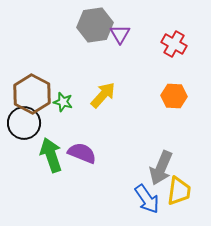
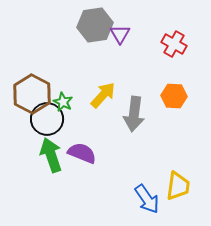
green star: rotated 12 degrees clockwise
black circle: moved 23 px right, 4 px up
gray arrow: moved 27 px left, 54 px up; rotated 16 degrees counterclockwise
yellow trapezoid: moved 1 px left, 5 px up
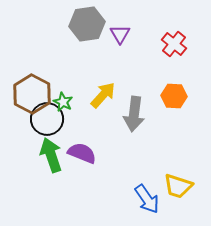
gray hexagon: moved 8 px left, 1 px up
red cross: rotated 10 degrees clockwise
yellow trapezoid: rotated 100 degrees clockwise
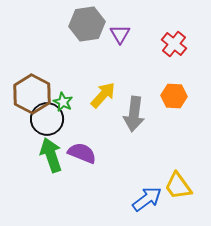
yellow trapezoid: rotated 36 degrees clockwise
blue arrow: rotated 92 degrees counterclockwise
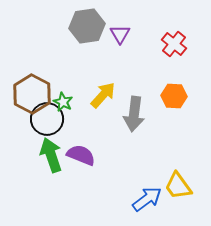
gray hexagon: moved 2 px down
purple semicircle: moved 1 px left, 2 px down
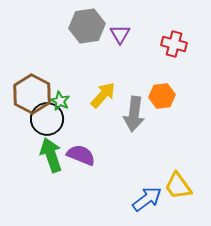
red cross: rotated 25 degrees counterclockwise
orange hexagon: moved 12 px left; rotated 10 degrees counterclockwise
green star: moved 3 px left, 1 px up
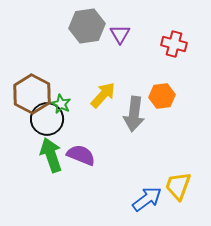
green star: moved 1 px right, 3 px down
yellow trapezoid: rotated 56 degrees clockwise
